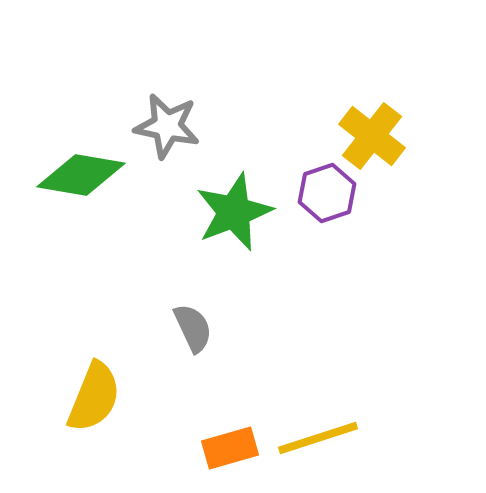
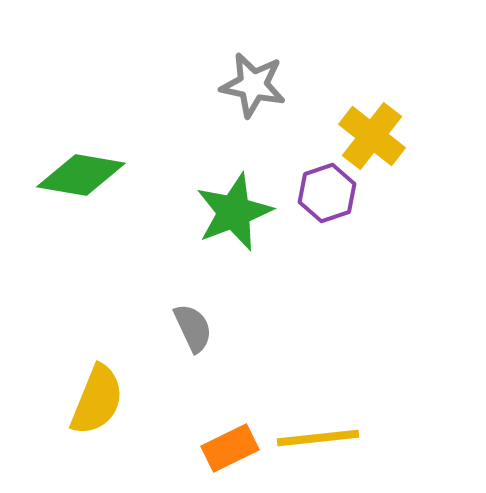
gray star: moved 86 px right, 41 px up
yellow semicircle: moved 3 px right, 3 px down
yellow line: rotated 12 degrees clockwise
orange rectangle: rotated 10 degrees counterclockwise
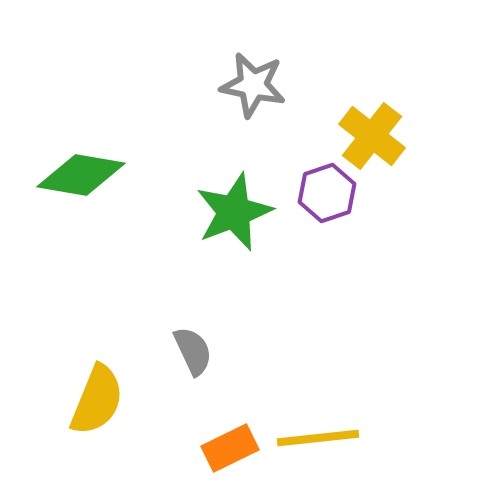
gray semicircle: moved 23 px down
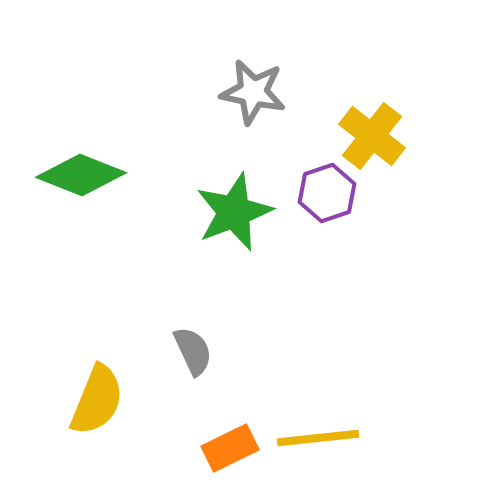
gray star: moved 7 px down
green diamond: rotated 12 degrees clockwise
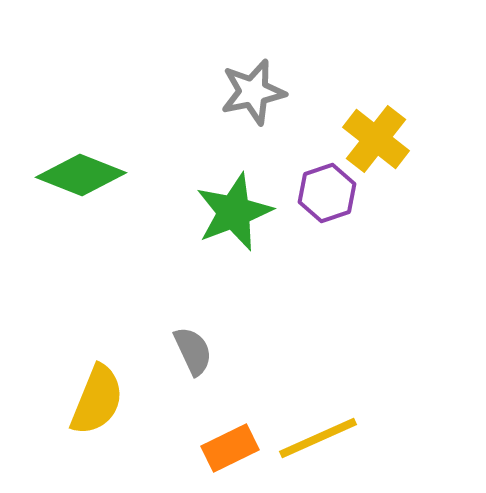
gray star: rotated 24 degrees counterclockwise
yellow cross: moved 4 px right, 3 px down
yellow line: rotated 18 degrees counterclockwise
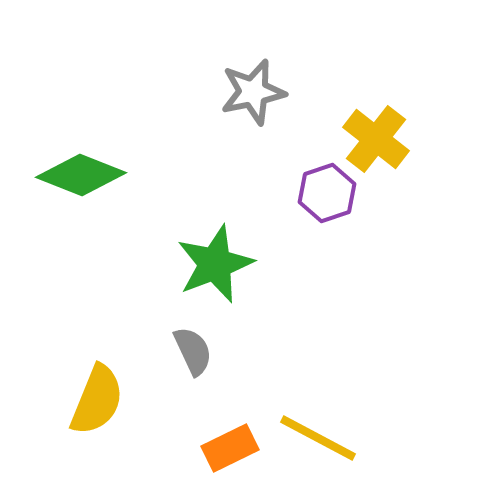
green star: moved 19 px left, 52 px down
yellow line: rotated 52 degrees clockwise
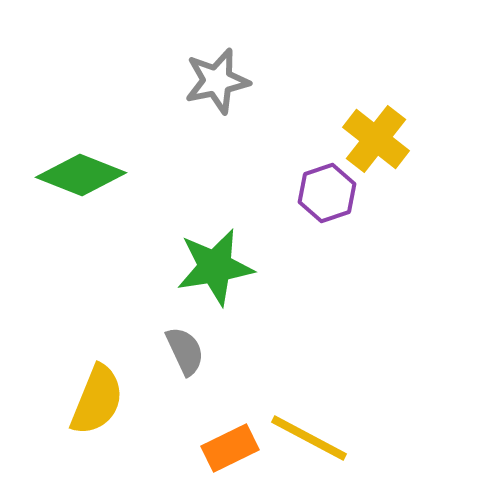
gray star: moved 36 px left, 11 px up
green star: moved 3 px down; rotated 12 degrees clockwise
gray semicircle: moved 8 px left
yellow line: moved 9 px left
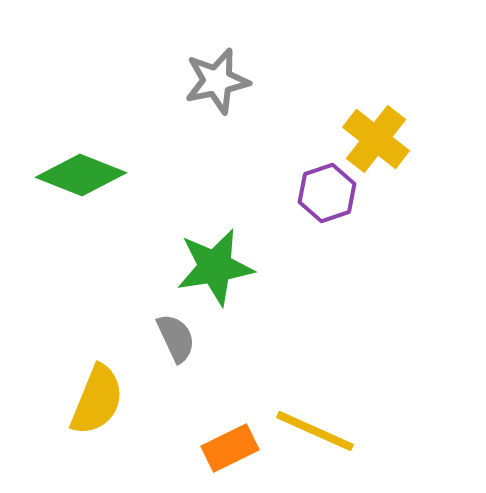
gray semicircle: moved 9 px left, 13 px up
yellow line: moved 6 px right, 7 px up; rotated 4 degrees counterclockwise
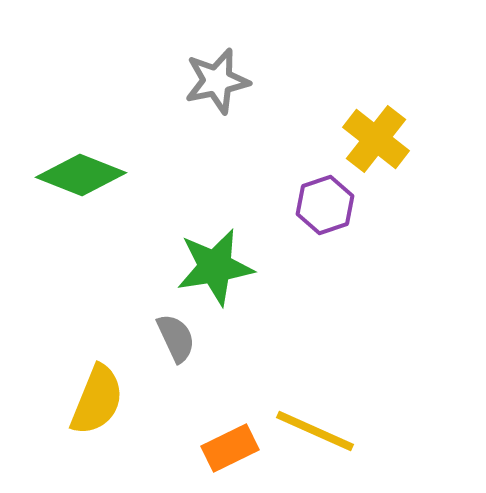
purple hexagon: moved 2 px left, 12 px down
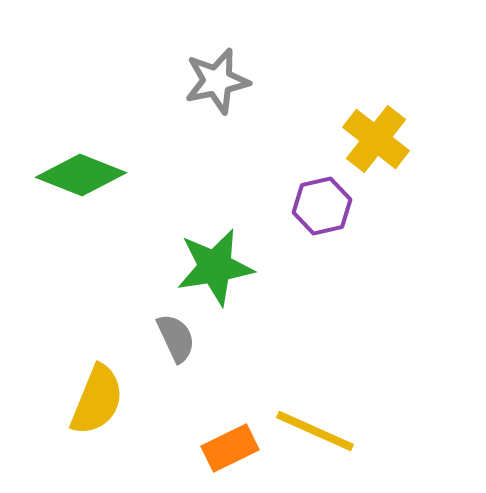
purple hexagon: moved 3 px left, 1 px down; rotated 6 degrees clockwise
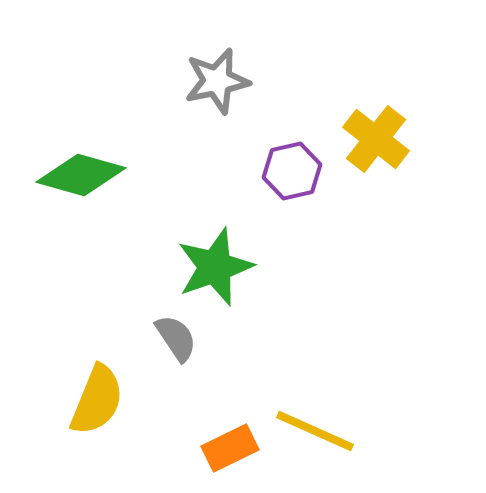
green diamond: rotated 6 degrees counterclockwise
purple hexagon: moved 30 px left, 35 px up
green star: rotated 10 degrees counterclockwise
gray semicircle: rotated 9 degrees counterclockwise
